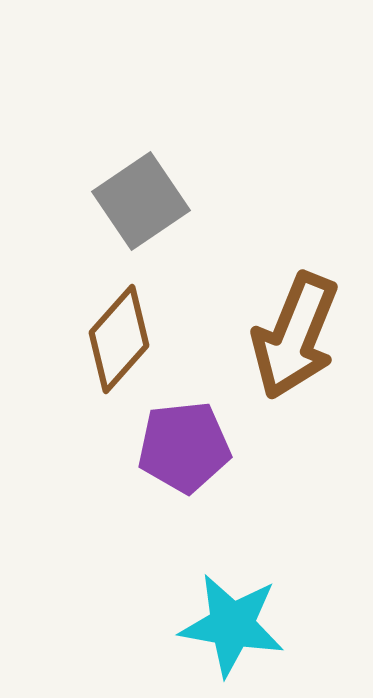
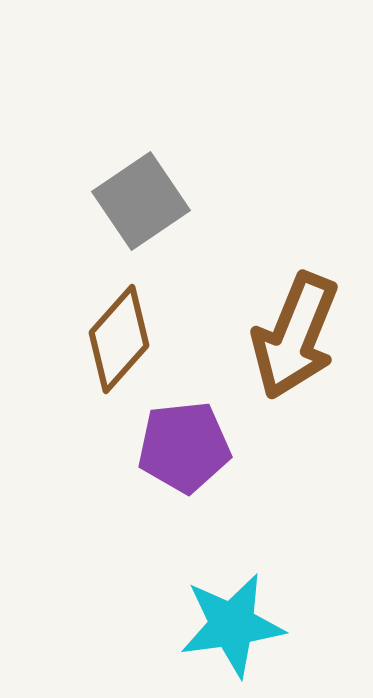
cyan star: rotated 18 degrees counterclockwise
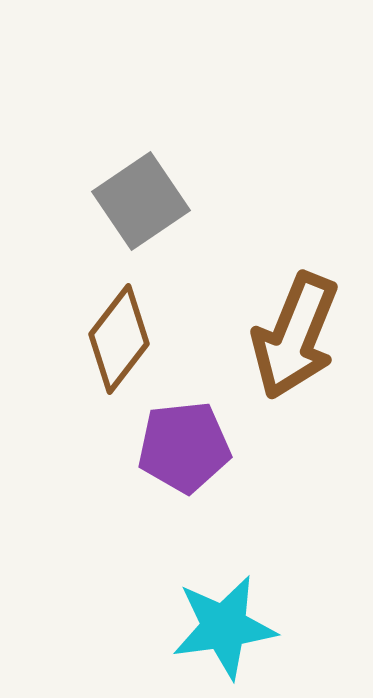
brown diamond: rotated 4 degrees counterclockwise
cyan star: moved 8 px left, 2 px down
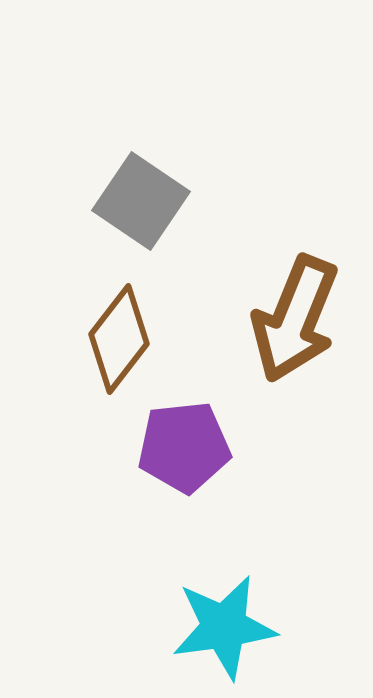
gray square: rotated 22 degrees counterclockwise
brown arrow: moved 17 px up
